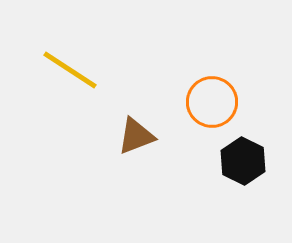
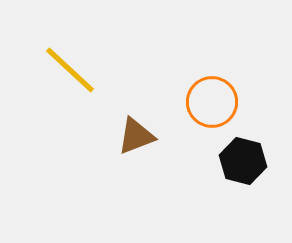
yellow line: rotated 10 degrees clockwise
black hexagon: rotated 12 degrees counterclockwise
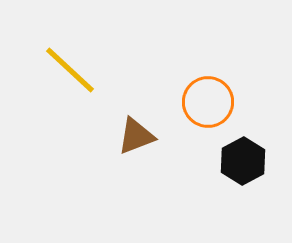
orange circle: moved 4 px left
black hexagon: rotated 18 degrees clockwise
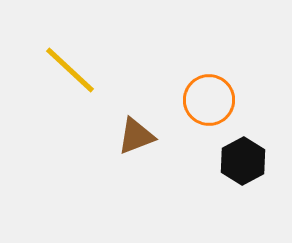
orange circle: moved 1 px right, 2 px up
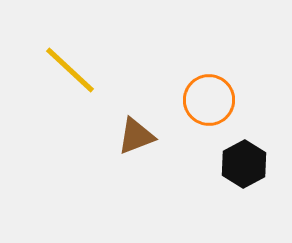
black hexagon: moved 1 px right, 3 px down
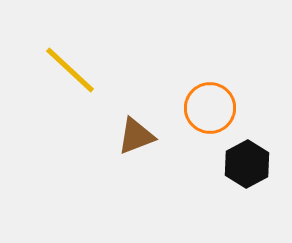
orange circle: moved 1 px right, 8 px down
black hexagon: moved 3 px right
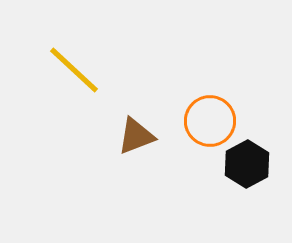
yellow line: moved 4 px right
orange circle: moved 13 px down
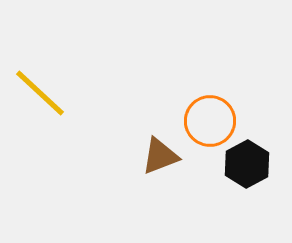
yellow line: moved 34 px left, 23 px down
brown triangle: moved 24 px right, 20 px down
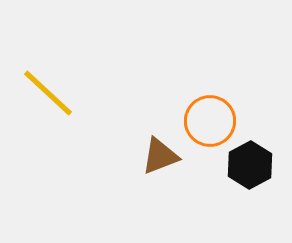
yellow line: moved 8 px right
black hexagon: moved 3 px right, 1 px down
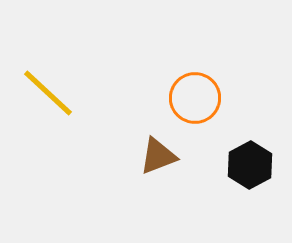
orange circle: moved 15 px left, 23 px up
brown triangle: moved 2 px left
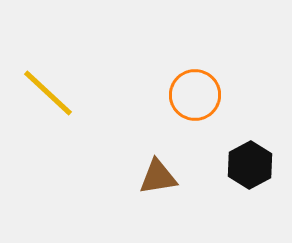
orange circle: moved 3 px up
brown triangle: moved 21 px down; rotated 12 degrees clockwise
